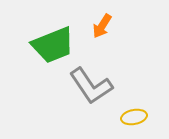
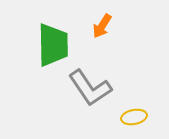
green trapezoid: rotated 69 degrees counterclockwise
gray L-shape: moved 1 px left, 2 px down
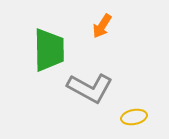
green trapezoid: moved 4 px left, 5 px down
gray L-shape: rotated 27 degrees counterclockwise
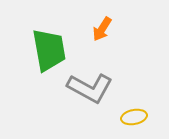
orange arrow: moved 3 px down
green trapezoid: rotated 9 degrees counterclockwise
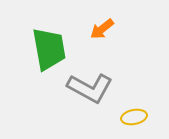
orange arrow: rotated 20 degrees clockwise
green trapezoid: moved 1 px up
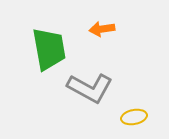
orange arrow: rotated 30 degrees clockwise
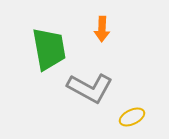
orange arrow: rotated 80 degrees counterclockwise
yellow ellipse: moved 2 px left; rotated 15 degrees counterclockwise
